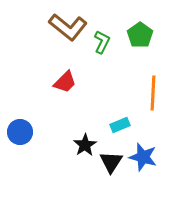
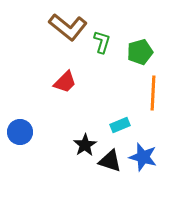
green pentagon: moved 17 px down; rotated 20 degrees clockwise
green L-shape: rotated 10 degrees counterclockwise
black triangle: moved 1 px left, 1 px up; rotated 45 degrees counterclockwise
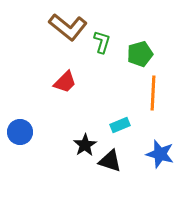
green pentagon: moved 2 px down
blue star: moved 17 px right, 3 px up
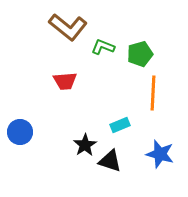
green L-shape: moved 1 px right, 5 px down; rotated 85 degrees counterclockwise
red trapezoid: moved 1 px up; rotated 40 degrees clockwise
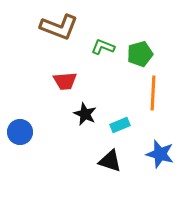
brown L-shape: moved 9 px left; rotated 18 degrees counterclockwise
black star: moved 31 px up; rotated 15 degrees counterclockwise
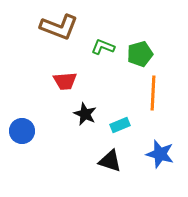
blue circle: moved 2 px right, 1 px up
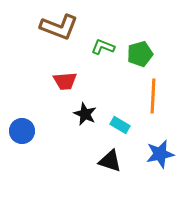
orange line: moved 3 px down
cyan rectangle: rotated 54 degrees clockwise
blue star: rotated 28 degrees counterclockwise
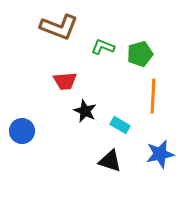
black star: moved 3 px up
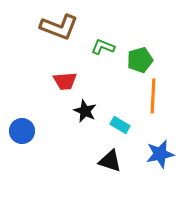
green pentagon: moved 6 px down
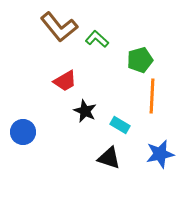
brown L-shape: rotated 30 degrees clockwise
green L-shape: moved 6 px left, 8 px up; rotated 20 degrees clockwise
red trapezoid: rotated 25 degrees counterclockwise
orange line: moved 1 px left
blue circle: moved 1 px right, 1 px down
black triangle: moved 1 px left, 3 px up
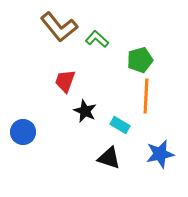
red trapezoid: rotated 140 degrees clockwise
orange line: moved 6 px left
